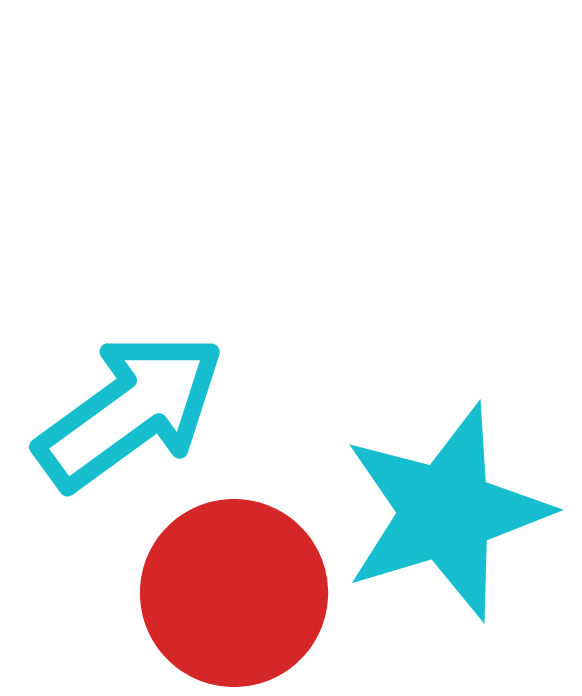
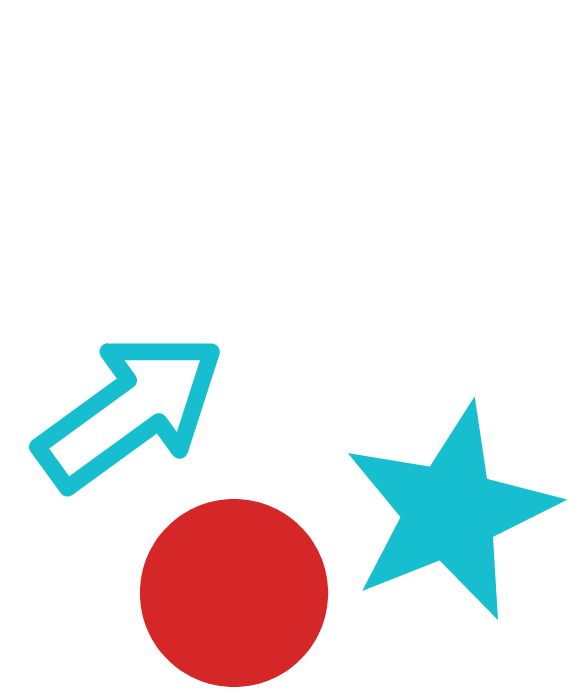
cyan star: moved 4 px right; rotated 5 degrees counterclockwise
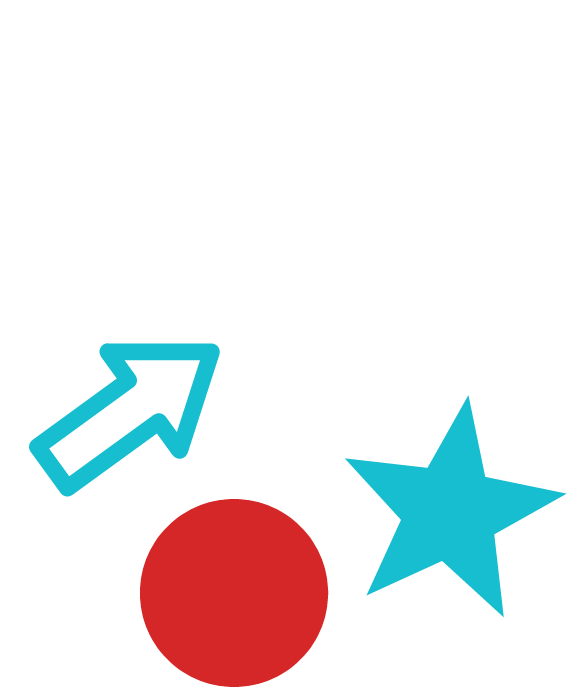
cyan star: rotated 3 degrees counterclockwise
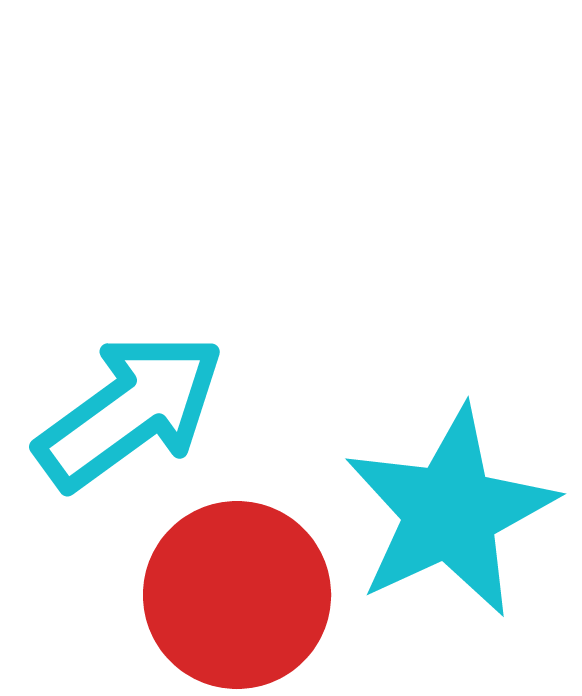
red circle: moved 3 px right, 2 px down
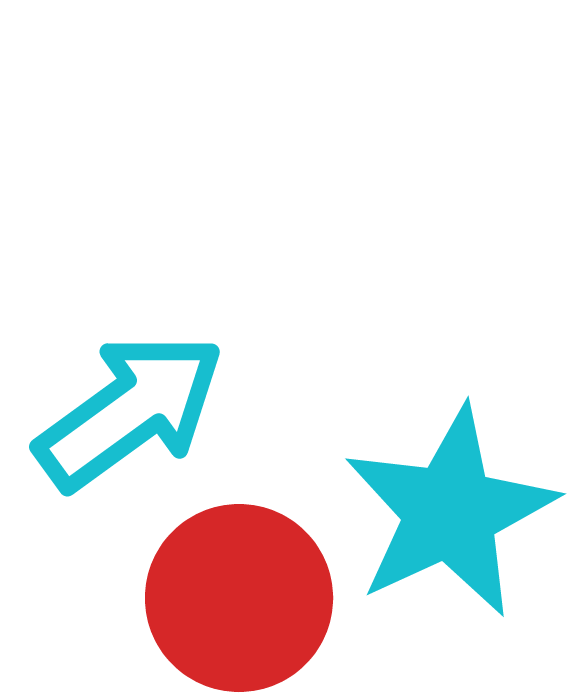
red circle: moved 2 px right, 3 px down
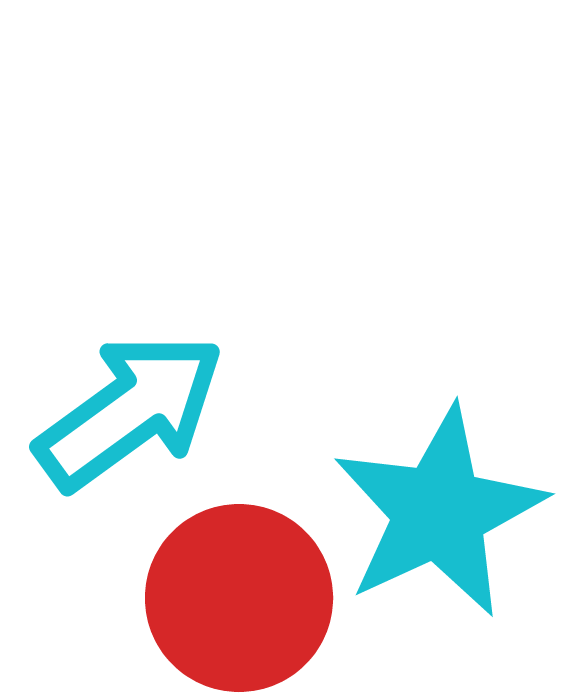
cyan star: moved 11 px left
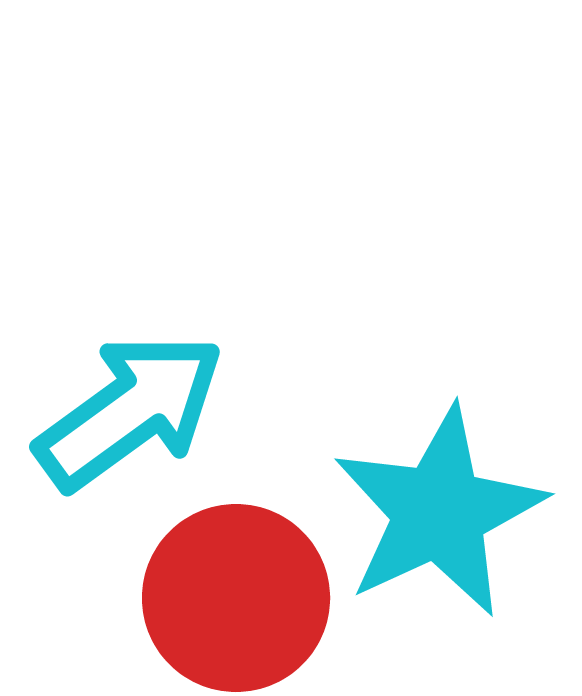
red circle: moved 3 px left
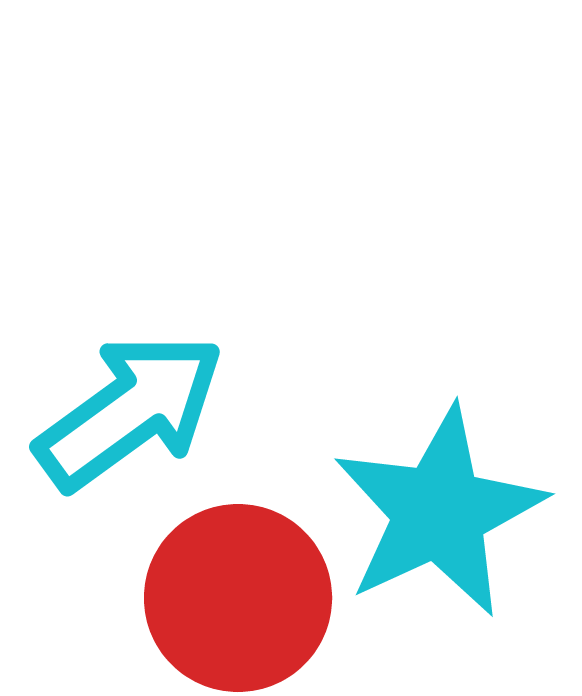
red circle: moved 2 px right
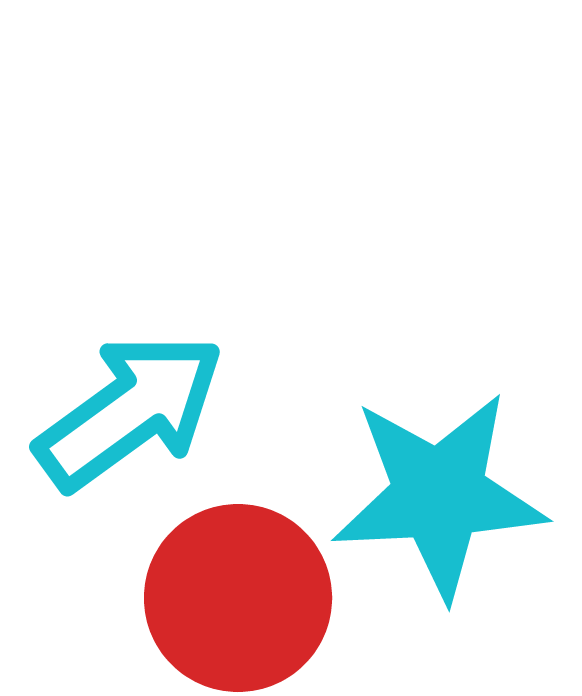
cyan star: moved 17 px up; rotated 22 degrees clockwise
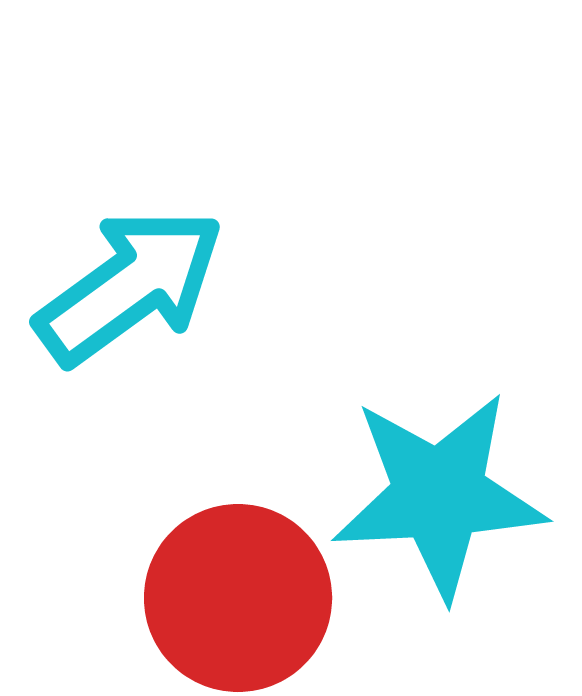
cyan arrow: moved 125 px up
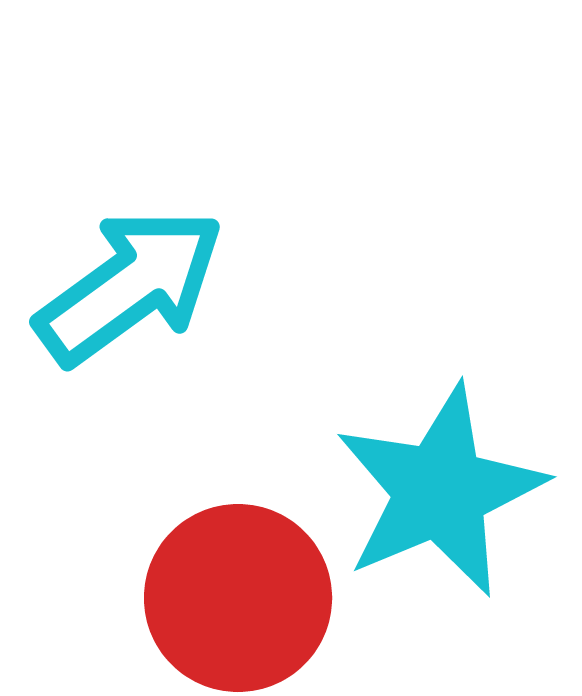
cyan star: moved 1 px right, 4 px up; rotated 20 degrees counterclockwise
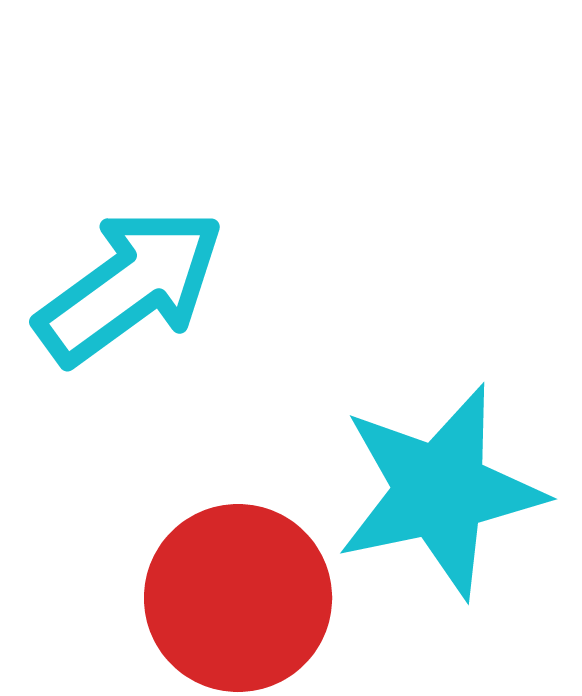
cyan star: rotated 11 degrees clockwise
